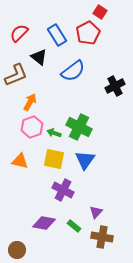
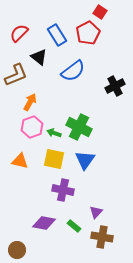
purple cross: rotated 15 degrees counterclockwise
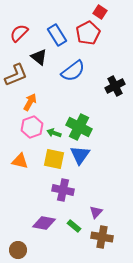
blue triangle: moved 5 px left, 5 px up
brown circle: moved 1 px right
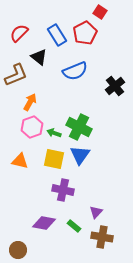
red pentagon: moved 3 px left
blue semicircle: moved 2 px right; rotated 15 degrees clockwise
black cross: rotated 12 degrees counterclockwise
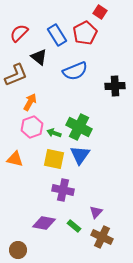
black cross: rotated 36 degrees clockwise
orange triangle: moved 5 px left, 2 px up
brown cross: rotated 15 degrees clockwise
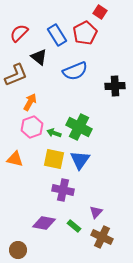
blue triangle: moved 5 px down
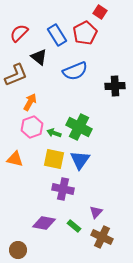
purple cross: moved 1 px up
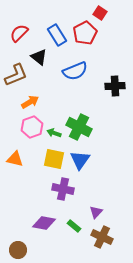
red square: moved 1 px down
orange arrow: rotated 30 degrees clockwise
